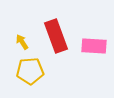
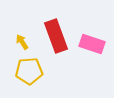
pink rectangle: moved 2 px left, 2 px up; rotated 15 degrees clockwise
yellow pentagon: moved 1 px left
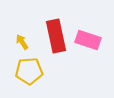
red rectangle: rotated 8 degrees clockwise
pink rectangle: moved 4 px left, 4 px up
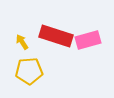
red rectangle: rotated 60 degrees counterclockwise
pink rectangle: rotated 35 degrees counterclockwise
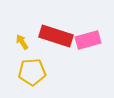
yellow pentagon: moved 3 px right, 1 px down
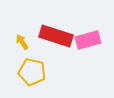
yellow pentagon: rotated 16 degrees clockwise
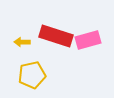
yellow arrow: rotated 56 degrees counterclockwise
yellow pentagon: moved 3 px down; rotated 24 degrees counterclockwise
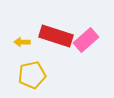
pink rectangle: moved 2 px left; rotated 25 degrees counterclockwise
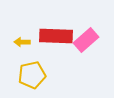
red rectangle: rotated 16 degrees counterclockwise
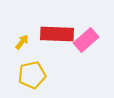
red rectangle: moved 1 px right, 2 px up
yellow arrow: rotated 126 degrees clockwise
